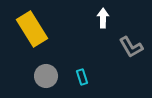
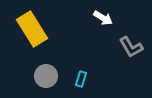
white arrow: rotated 120 degrees clockwise
cyan rectangle: moved 1 px left, 2 px down; rotated 35 degrees clockwise
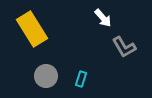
white arrow: rotated 18 degrees clockwise
gray L-shape: moved 7 px left
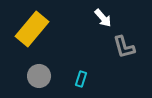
yellow rectangle: rotated 72 degrees clockwise
gray L-shape: rotated 15 degrees clockwise
gray circle: moved 7 px left
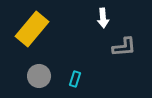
white arrow: rotated 36 degrees clockwise
gray L-shape: rotated 80 degrees counterclockwise
cyan rectangle: moved 6 px left
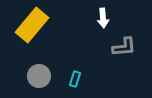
yellow rectangle: moved 4 px up
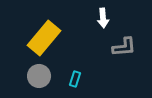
yellow rectangle: moved 12 px right, 13 px down
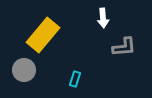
yellow rectangle: moved 1 px left, 3 px up
gray circle: moved 15 px left, 6 px up
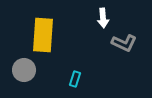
yellow rectangle: rotated 36 degrees counterclockwise
gray L-shape: moved 4 px up; rotated 30 degrees clockwise
